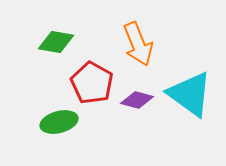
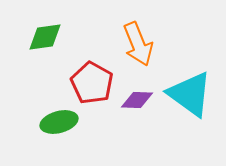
green diamond: moved 11 px left, 5 px up; rotated 18 degrees counterclockwise
purple diamond: rotated 12 degrees counterclockwise
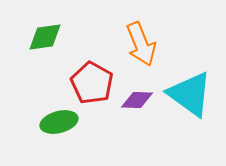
orange arrow: moved 3 px right
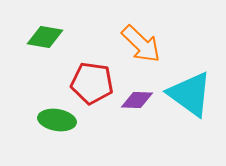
green diamond: rotated 18 degrees clockwise
orange arrow: rotated 24 degrees counterclockwise
red pentagon: rotated 21 degrees counterclockwise
green ellipse: moved 2 px left, 2 px up; rotated 24 degrees clockwise
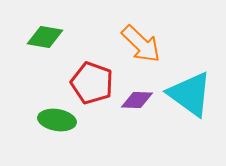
red pentagon: rotated 12 degrees clockwise
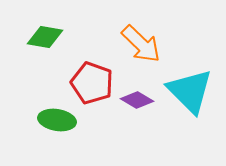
cyan triangle: moved 3 px up; rotated 9 degrees clockwise
purple diamond: rotated 28 degrees clockwise
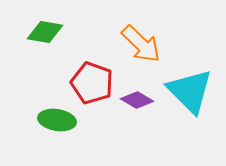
green diamond: moved 5 px up
